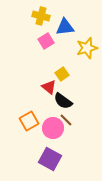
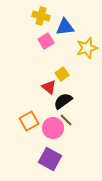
black semicircle: rotated 108 degrees clockwise
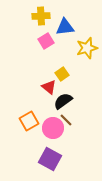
yellow cross: rotated 18 degrees counterclockwise
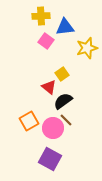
pink square: rotated 21 degrees counterclockwise
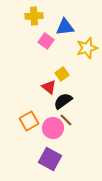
yellow cross: moved 7 px left
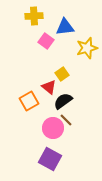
orange square: moved 20 px up
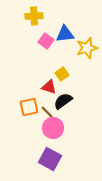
blue triangle: moved 7 px down
red triangle: rotated 21 degrees counterclockwise
orange square: moved 6 px down; rotated 18 degrees clockwise
brown line: moved 19 px left, 8 px up
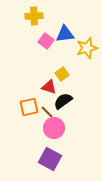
pink circle: moved 1 px right
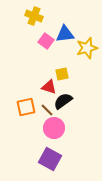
yellow cross: rotated 24 degrees clockwise
yellow square: rotated 24 degrees clockwise
orange square: moved 3 px left
brown line: moved 2 px up
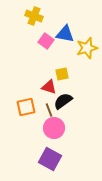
blue triangle: rotated 18 degrees clockwise
brown line: moved 2 px right; rotated 24 degrees clockwise
